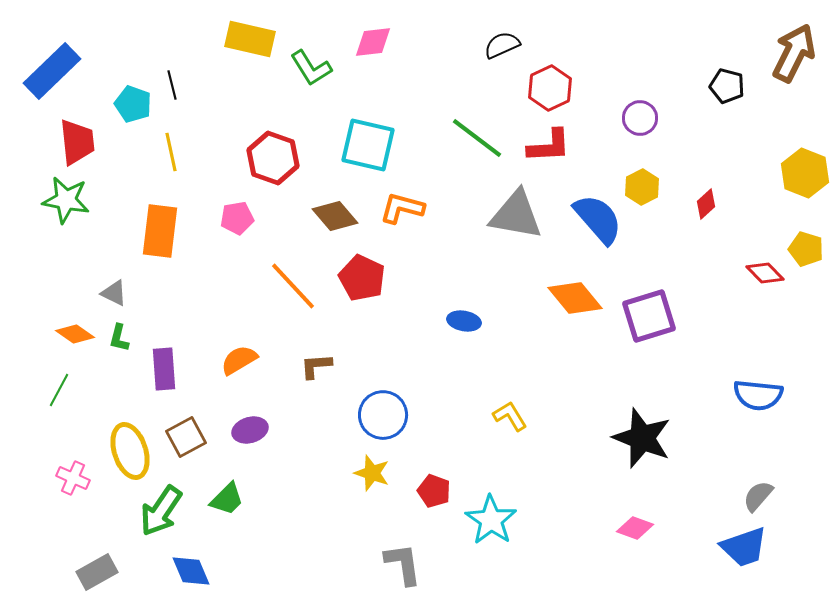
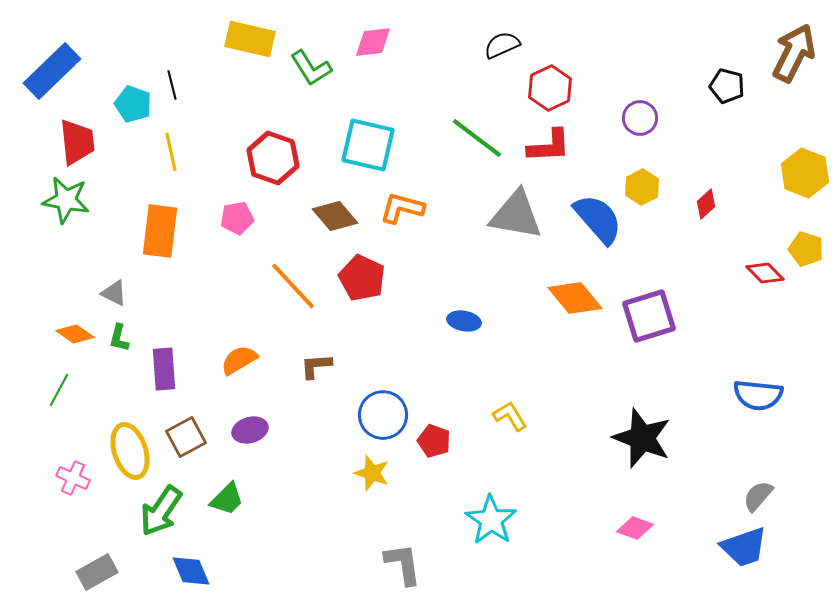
red pentagon at (434, 491): moved 50 px up
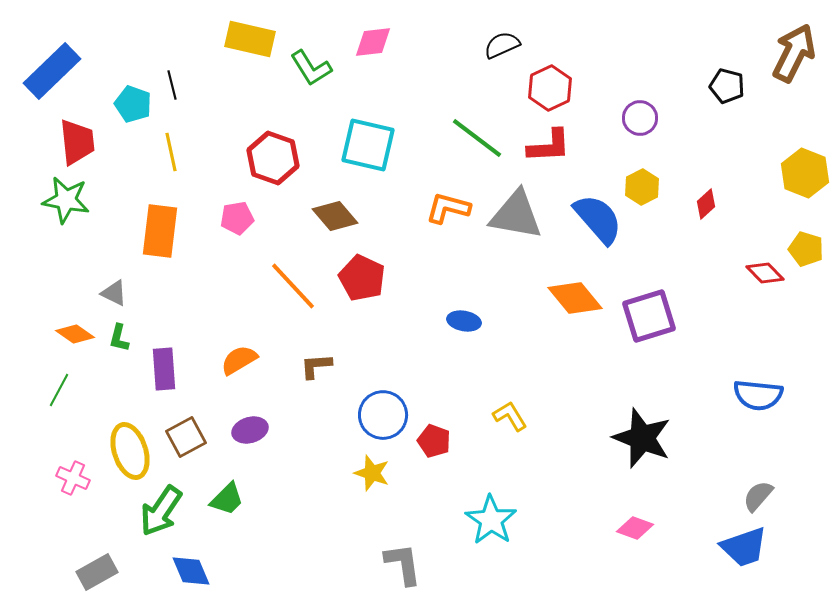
orange L-shape at (402, 208): moved 46 px right
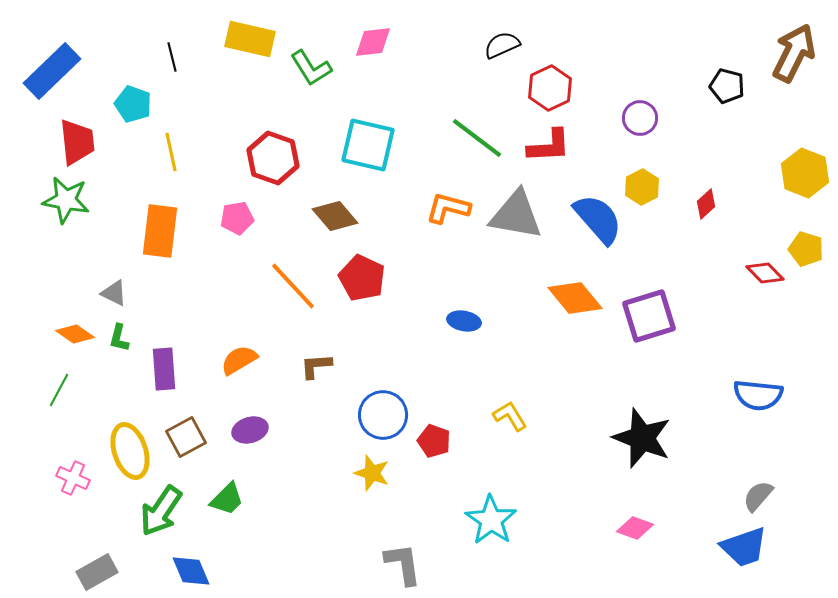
black line at (172, 85): moved 28 px up
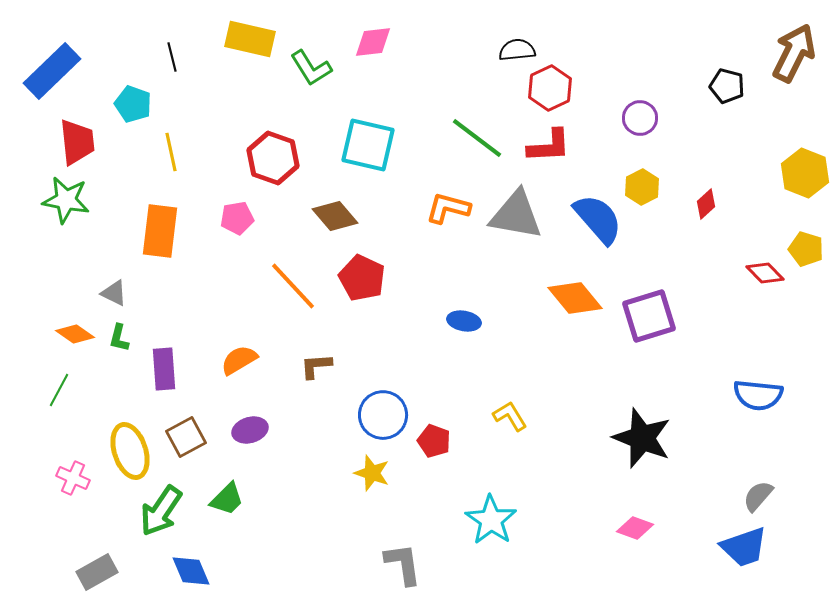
black semicircle at (502, 45): moved 15 px right, 5 px down; rotated 18 degrees clockwise
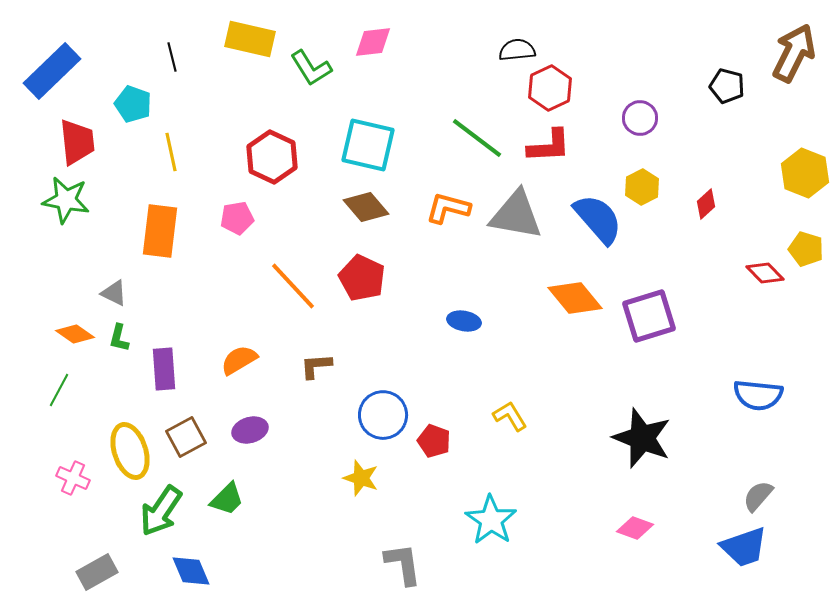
red hexagon at (273, 158): moved 1 px left, 1 px up; rotated 6 degrees clockwise
brown diamond at (335, 216): moved 31 px right, 9 px up
yellow star at (372, 473): moved 11 px left, 5 px down
